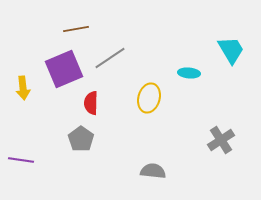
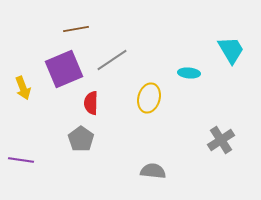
gray line: moved 2 px right, 2 px down
yellow arrow: rotated 15 degrees counterclockwise
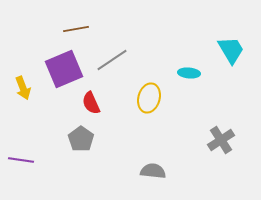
red semicircle: rotated 25 degrees counterclockwise
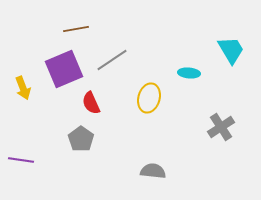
gray cross: moved 13 px up
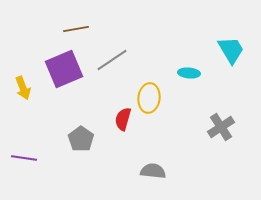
yellow ellipse: rotated 8 degrees counterclockwise
red semicircle: moved 32 px right, 16 px down; rotated 40 degrees clockwise
purple line: moved 3 px right, 2 px up
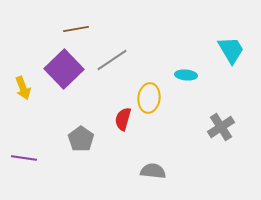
purple square: rotated 21 degrees counterclockwise
cyan ellipse: moved 3 px left, 2 px down
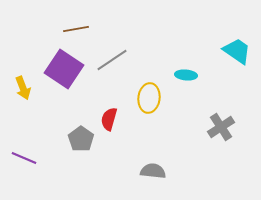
cyan trapezoid: moved 6 px right, 1 px down; rotated 24 degrees counterclockwise
purple square: rotated 12 degrees counterclockwise
red semicircle: moved 14 px left
purple line: rotated 15 degrees clockwise
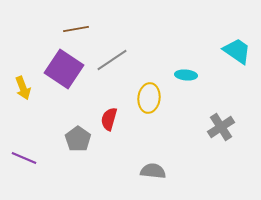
gray pentagon: moved 3 px left
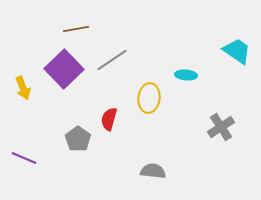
purple square: rotated 12 degrees clockwise
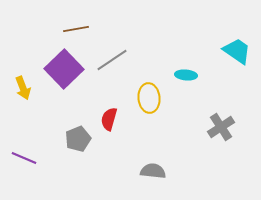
yellow ellipse: rotated 12 degrees counterclockwise
gray pentagon: rotated 15 degrees clockwise
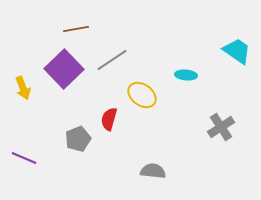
yellow ellipse: moved 7 px left, 3 px up; rotated 48 degrees counterclockwise
